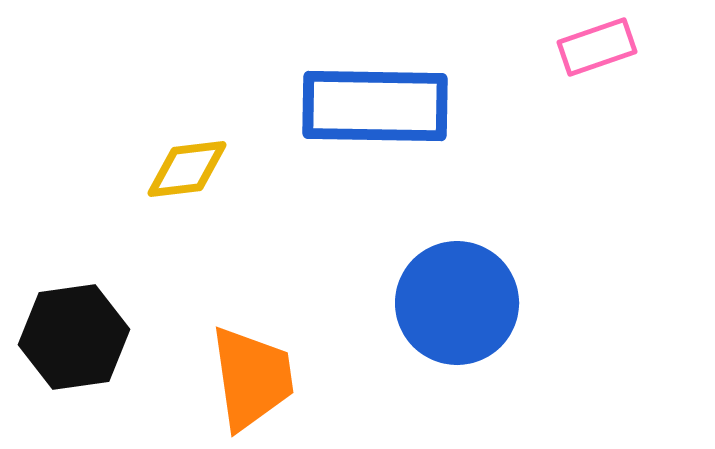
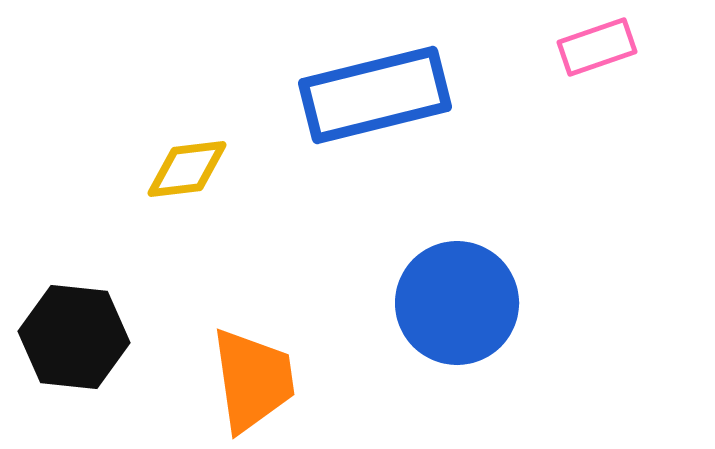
blue rectangle: moved 11 px up; rotated 15 degrees counterclockwise
black hexagon: rotated 14 degrees clockwise
orange trapezoid: moved 1 px right, 2 px down
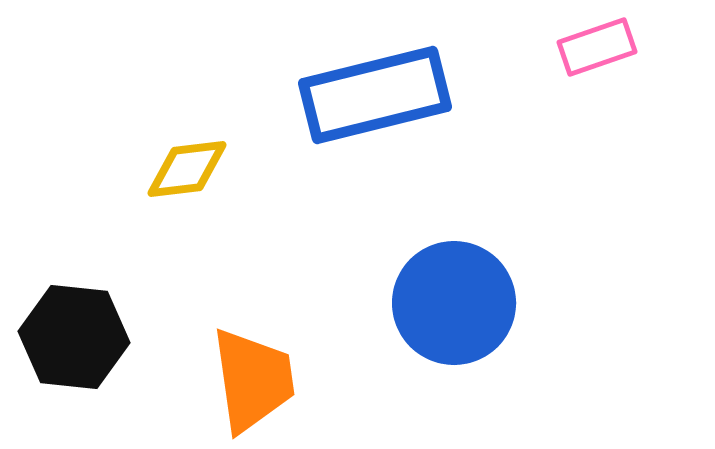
blue circle: moved 3 px left
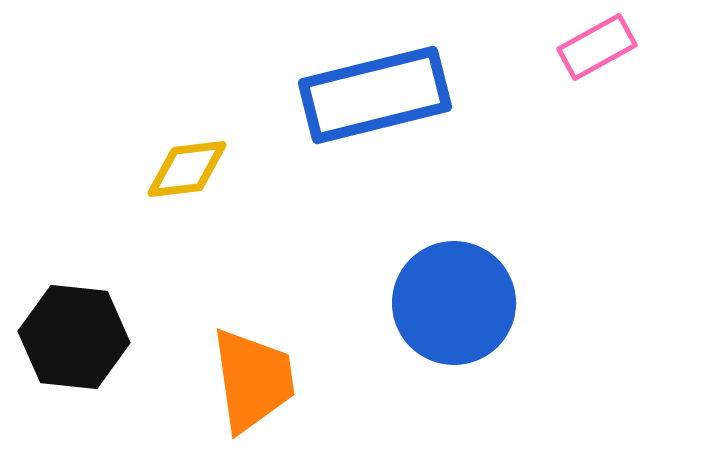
pink rectangle: rotated 10 degrees counterclockwise
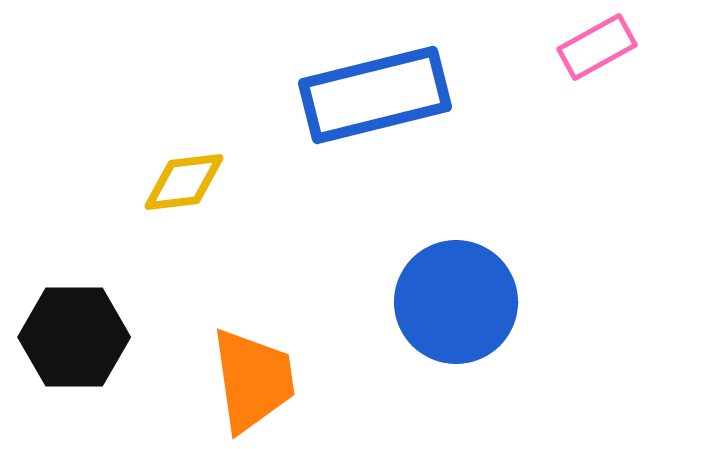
yellow diamond: moved 3 px left, 13 px down
blue circle: moved 2 px right, 1 px up
black hexagon: rotated 6 degrees counterclockwise
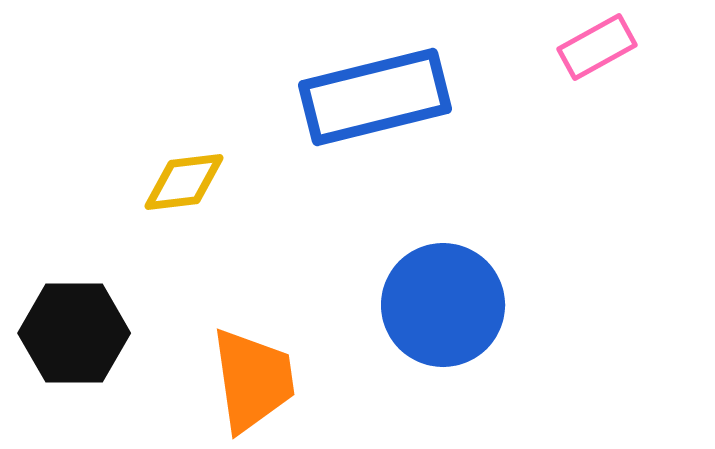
blue rectangle: moved 2 px down
blue circle: moved 13 px left, 3 px down
black hexagon: moved 4 px up
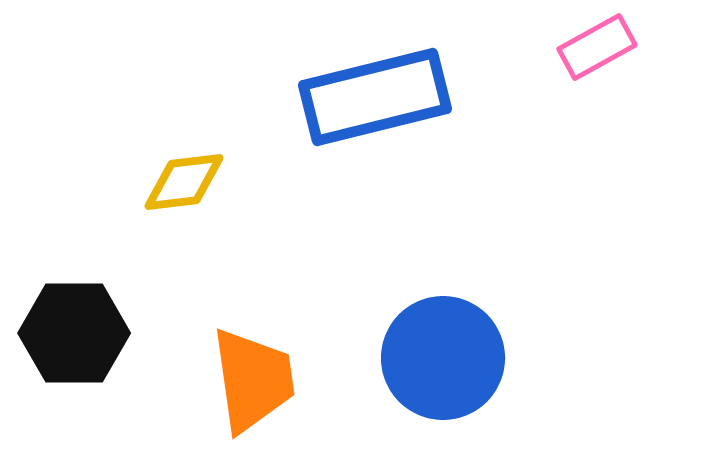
blue circle: moved 53 px down
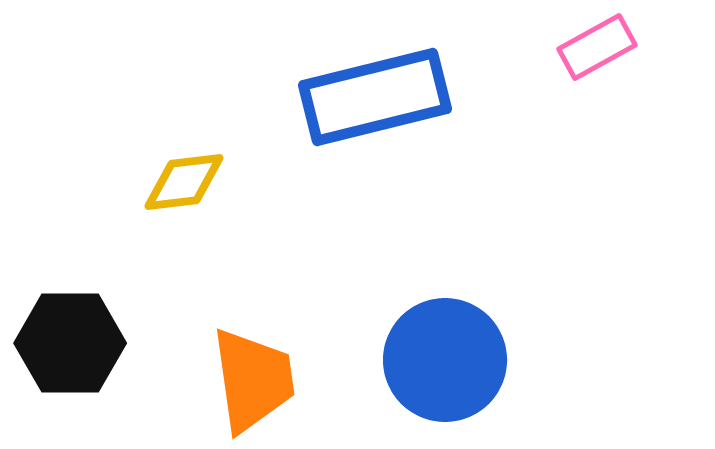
black hexagon: moved 4 px left, 10 px down
blue circle: moved 2 px right, 2 px down
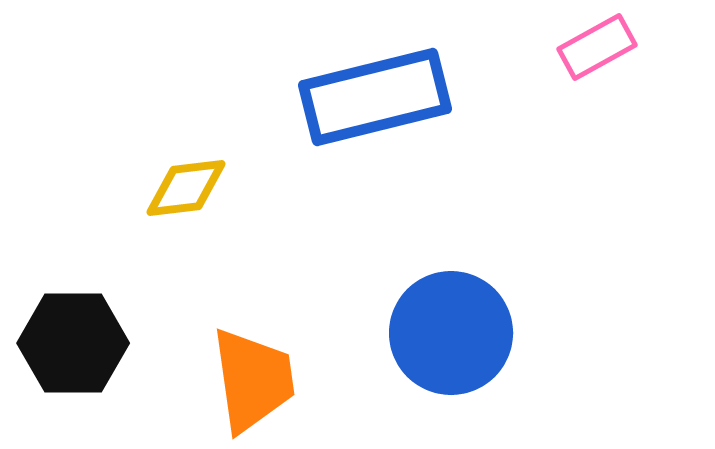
yellow diamond: moved 2 px right, 6 px down
black hexagon: moved 3 px right
blue circle: moved 6 px right, 27 px up
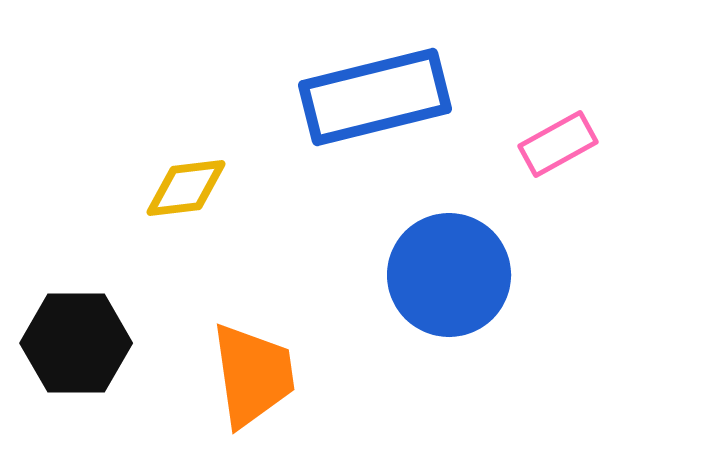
pink rectangle: moved 39 px left, 97 px down
blue circle: moved 2 px left, 58 px up
black hexagon: moved 3 px right
orange trapezoid: moved 5 px up
